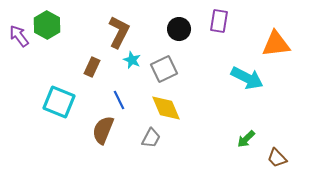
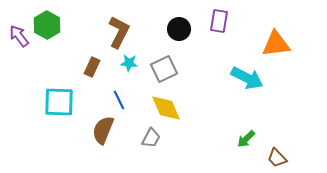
cyan star: moved 3 px left, 3 px down; rotated 18 degrees counterclockwise
cyan square: rotated 20 degrees counterclockwise
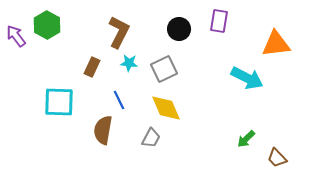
purple arrow: moved 3 px left
brown semicircle: rotated 12 degrees counterclockwise
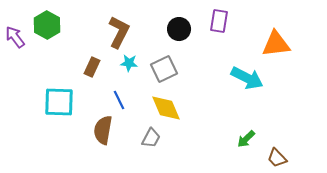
purple arrow: moved 1 px left, 1 px down
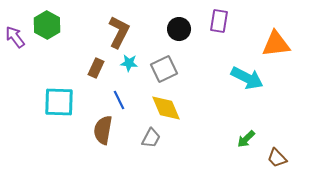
brown rectangle: moved 4 px right, 1 px down
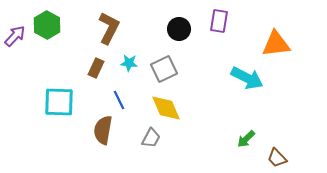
brown L-shape: moved 10 px left, 4 px up
purple arrow: moved 1 px up; rotated 80 degrees clockwise
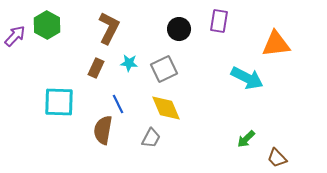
blue line: moved 1 px left, 4 px down
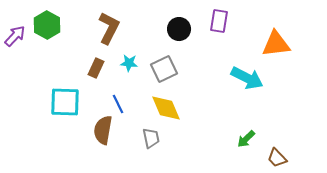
cyan square: moved 6 px right
gray trapezoid: rotated 40 degrees counterclockwise
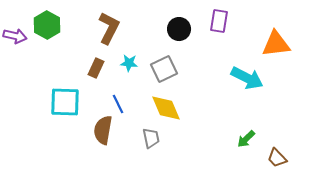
purple arrow: rotated 60 degrees clockwise
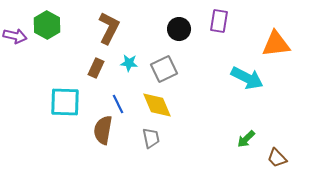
yellow diamond: moved 9 px left, 3 px up
